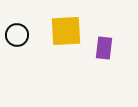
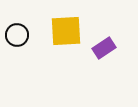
purple rectangle: rotated 50 degrees clockwise
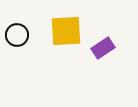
purple rectangle: moved 1 px left
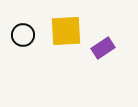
black circle: moved 6 px right
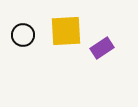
purple rectangle: moved 1 px left
